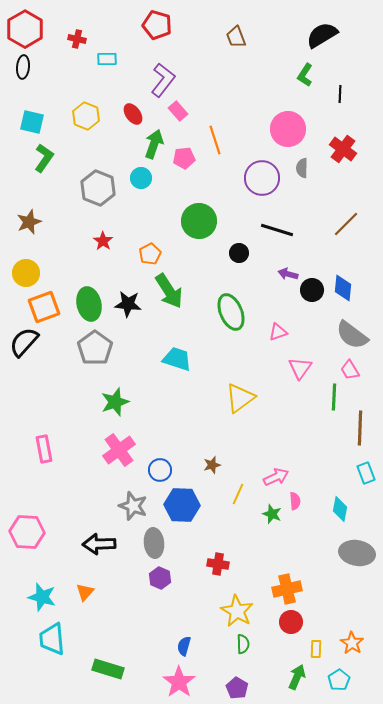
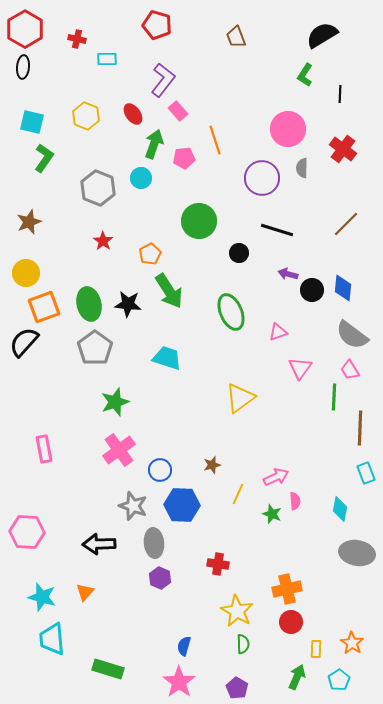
cyan trapezoid at (177, 359): moved 10 px left, 1 px up
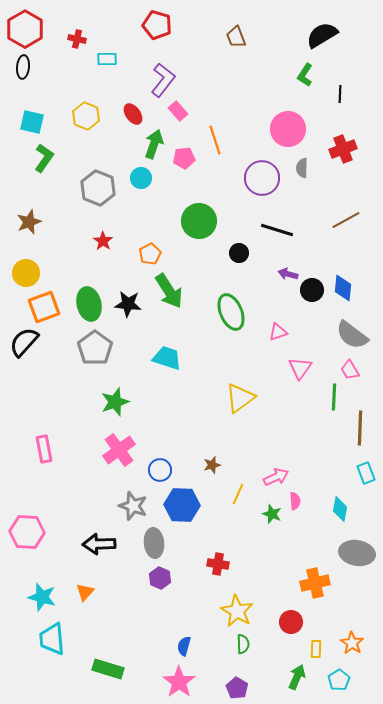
red cross at (343, 149): rotated 32 degrees clockwise
brown line at (346, 224): moved 4 px up; rotated 16 degrees clockwise
orange cross at (287, 589): moved 28 px right, 6 px up
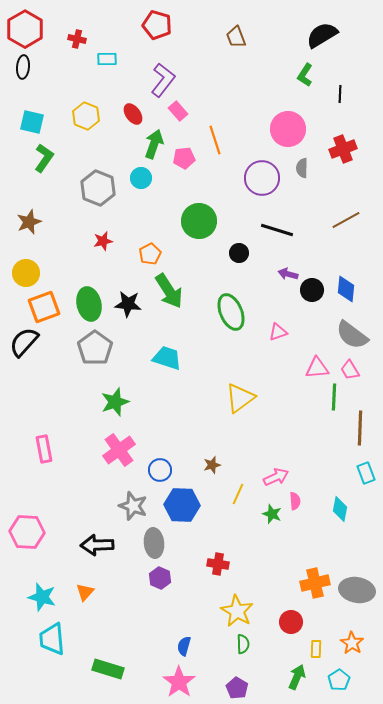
red star at (103, 241): rotated 24 degrees clockwise
blue diamond at (343, 288): moved 3 px right, 1 px down
pink triangle at (300, 368): moved 17 px right; rotated 50 degrees clockwise
black arrow at (99, 544): moved 2 px left, 1 px down
gray ellipse at (357, 553): moved 37 px down
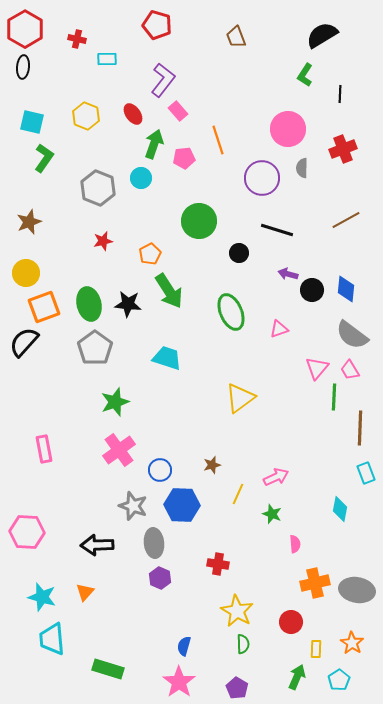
orange line at (215, 140): moved 3 px right
pink triangle at (278, 332): moved 1 px right, 3 px up
pink triangle at (317, 368): rotated 45 degrees counterclockwise
pink semicircle at (295, 501): moved 43 px down
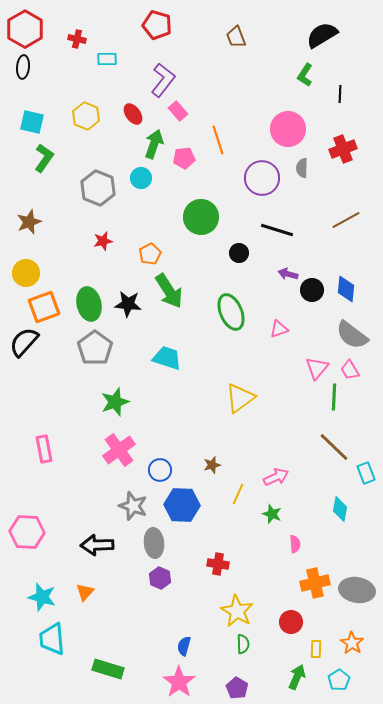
green circle at (199, 221): moved 2 px right, 4 px up
brown line at (360, 428): moved 26 px left, 19 px down; rotated 48 degrees counterclockwise
